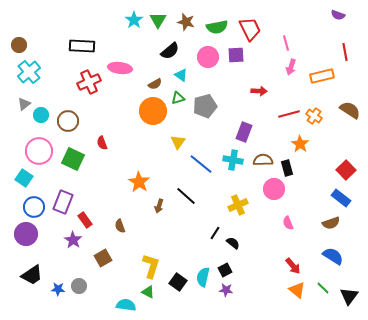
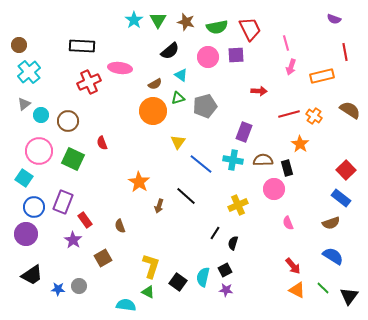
purple semicircle at (338, 15): moved 4 px left, 4 px down
black semicircle at (233, 243): rotated 112 degrees counterclockwise
orange triangle at (297, 290): rotated 12 degrees counterclockwise
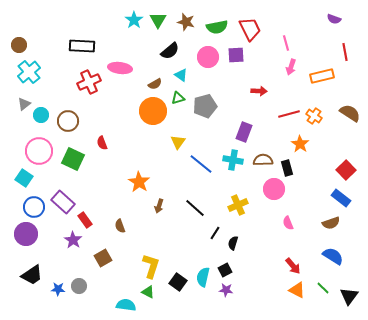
brown semicircle at (350, 110): moved 3 px down
black line at (186, 196): moved 9 px right, 12 px down
purple rectangle at (63, 202): rotated 70 degrees counterclockwise
